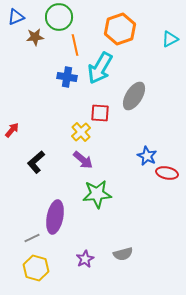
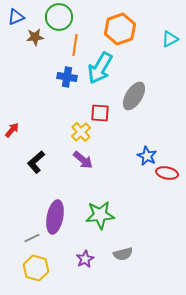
orange line: rotated 20 degrees clockwise
green star: moved 3 px right, 21 px down
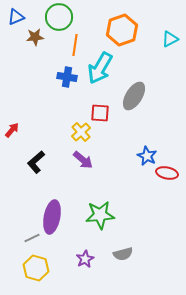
orange hexagon: moved 2 px right, 1 px down
purple ellipse: moved 3 px left
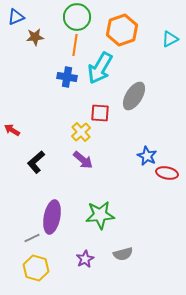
green circle: moved 18 px right
red arrow: rotated 98 degrees counterclockwise
